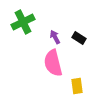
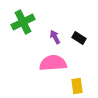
pink semicircle: rotated 100 degrees clockwise
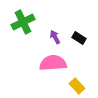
yellow rectangle: rotated 35 degrees counterclockwise
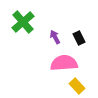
green cross: rotated 15 degrees counterclockwise
black rectangle: rotated 32 degrees clockwise
pink semicircle: moved 11 px right
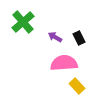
purple arrow: rotated 32 degrees counterclockwise
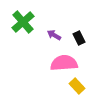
purple arrow: moved 1 px left, 2 px up
